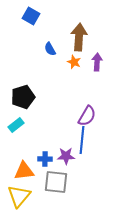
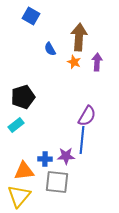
gray square: moved 1 px right
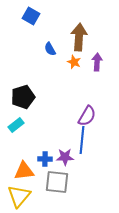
purple star: moved 1 px left, 1 px down
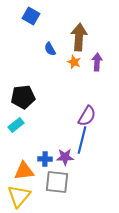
black pentagon: rotated 10 degrees clockwise
blue line: rotated 8 degrees clockwise
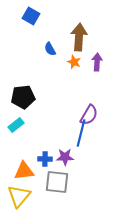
purple semicircle: moved 2 px right, 1 px up
blue line: moved 1 px left, 7 px up
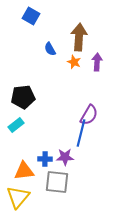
yellow triangle: moved 1 px left, 1 px down
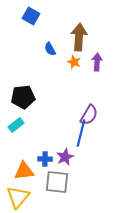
purple star: rotated 24 degrees counterclockwise
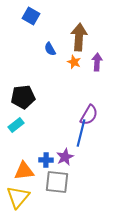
blue cross: moved 1 px right, 1 px down
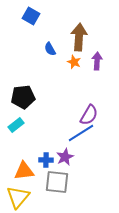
purple arrow: moved 1 px up
blue line: rotated 44 degrees clockwise
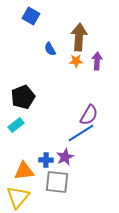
orange star: moved 2 px right, 1 px up; rotated 24 degrees counterclockwise
black pentagon: rotated 15 degrees counterclockwise
